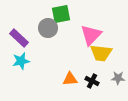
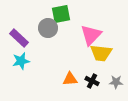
gray star: moved 2 px left, 4 px down
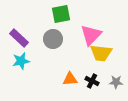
gray circle: moved 5 px right, 11 px down
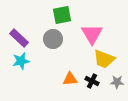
green square: moved 1 px right, 1 px down
pink triangle: moved 1 px right, 1 px up; rotated 15 degrees counterclockwise
yellow trapezoid: moved 3 px right, 6 px down; rotated 15 degrees clockwise
gray star: moved 1 px right
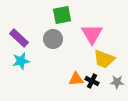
orange triangle: moved 6 px right
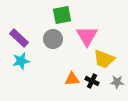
pink triangle: moved 5 px left, 2 px down
orange triangle: moved 4 px left
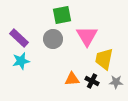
yellow trapezoid: rotated 80 degrees clockwise
gray star: moved 1 px left
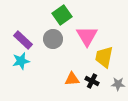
green square: rotated 24 degrees counterclockwise
purple rectangle: moved 4 px right, 2 px down
yellow trapezoid: moved 2 px up
gray star: moved 2 px right, 2 px down
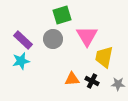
green square: rotated 18 degrees clockwise
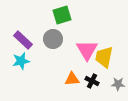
pink triangle: moved 14 px down
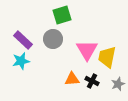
yellow trapezoid: moved 3 px right
gray star: rotated 24 degrees counterclockwise
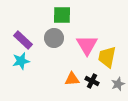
green square: rotated 18 degrees clockwise
gray circle: moved 1 px right, 1 px up
pink triangle: moved 5 px up
